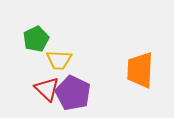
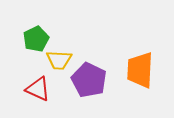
red triangle: moved 9 px left; rotated 20 degrees counterclockwise
purple pentagon: moved 16 px right, 13 px up
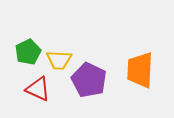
green pentagon: moved 8 px left, 13 px down
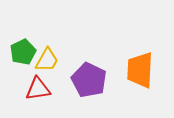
green pentagon: moved 5 px left
yellow trapezoid: moved 12 px left; rotated 64 degrees counterclockwise
red triangle: rotated 32 degrees counterclockwise
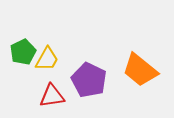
yellow trapezoid: moved 1 px up
orange trapezoid: rotated 54 degrees counterclockwise
red triangle: moved 14 px right, 7 px down
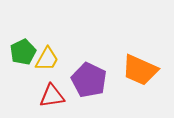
orange trapezoid: rotated 15 degrees counterclockwise
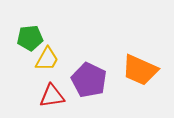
green pentagon: moved 7 px right, 14 px up; rotated 20 degrees clockwise
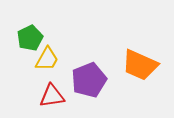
green pentagon: rotated 20 degrees counterclockwise
orange trapezoid: moved 5 px up
purple pentagon: rotated 24 degrees clockwise
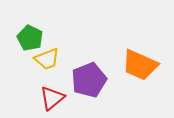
green pentagon: rotated 20 degrees counterclockwise
yellow trapezoid: rotated 40 degrees clockwise
red triangle: moved 2 px down; rotated 32 degrees counterclockwise
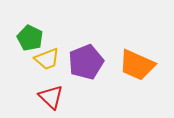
orange trapezoid: moved 3 px left
purple pentagon: moved 3 px left, 18 px up
red triangle: moved 1 px left, 1 px up; rotated 36 degrees counterclockwise
